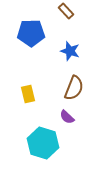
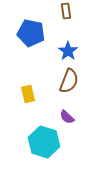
brown rectangle: rotated 35 degrees clockwise
blue pentagon: rotated 12 degrees clockwise
blue star: moved 2 px left; rotated 18 degrees clockwise
brown semicircle: moved 5 px left, 7 px up
cyan hexagon: moved 1 px right, 1 px up
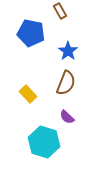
brown rectangle: moved 6 px left; rotated 21 degrees counterclockwise
brown semicircle: moved 3 px left, 2 px down
yellow rectangle: rotated 30 degrees counterclockwise
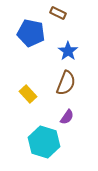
brown rectangle: moved 2 px left, 2 px down; rotated 35 degrees counterclockwise
purple semicircle: rotated 98 degrees counterclockwise
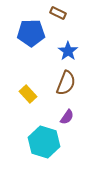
blue pentagon: rotated 12 degrees counterclockwise
